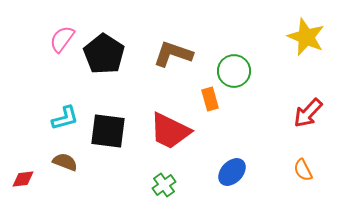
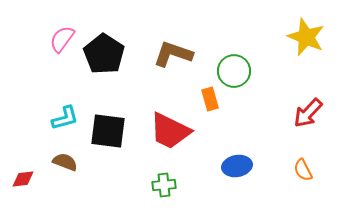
blue ellipse: moved 5 px right, 6 px up; rotated 36 degrees clockwise
green cross: rotated 30 degrees clockwise
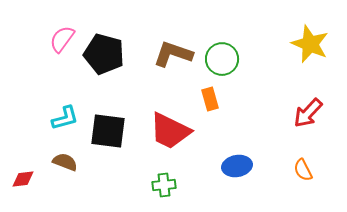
yellow star: moved 4 px right, 7 px down
black pentagon: rotated 18 degrees counterclockwise
green circle: moved 12 px left, 12 px up
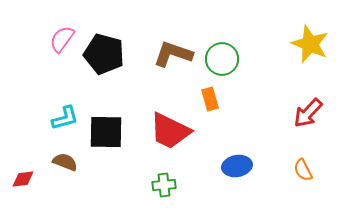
black square: moved 2 px left, 1 px down; rotated 6 degrees counterclockwise
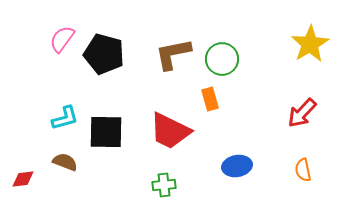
yellow star: rotated 18 degrees clockwise
brown L-shape: rotated 30 degrees counterclockwise
red arrow: moved 6 px left
orange semicircle: rotated 15 degrees clockwise
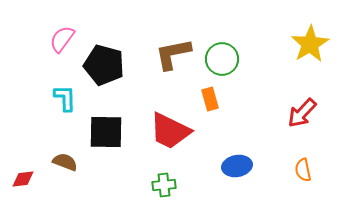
black pentagon: moved 11 px down
cyan L-shape: moved 20 px up; rotated 76 degrees counterclockwise
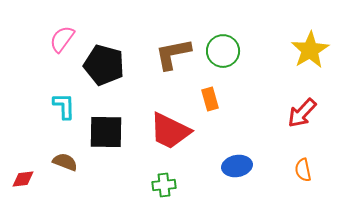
yellow star: moved 6 px down
green circle: moved 1 px right, 8 px up
cyan L-shape: moved 1 px left, 8 px down
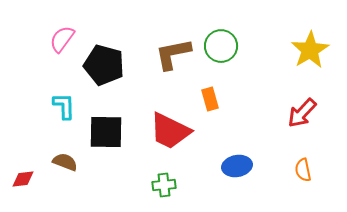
green circle: moved 2 px left, 5 px up
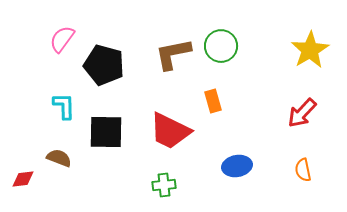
orange rectangle: moved 3 px right, 2 px down
brown semicircle: moved 6 px left, 4 px up
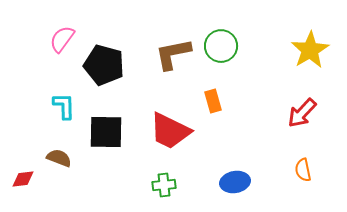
blue ellipse: moved 2 px left, 16 px down
